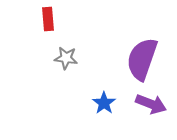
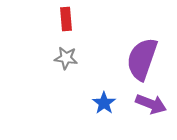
red rectangle: moved 18 px right
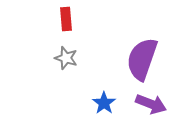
gray star: rotated 10 degrees clockwise
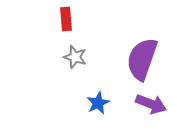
gray star: moved 9 px right, 1 px up
blue star: moved 6 px left; rotated 10 degrees clockwise
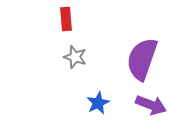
purple arrow: moved 1 px down
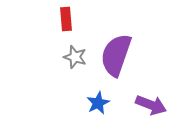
purple semicircle: moved 26 px left, 4 px up
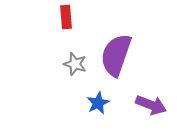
red rectangle: moved 2 px up
gray star: moved 7 px down
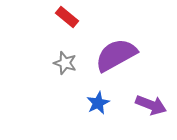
red rectangle: moved 1 px right; rotated 45 degrees counterclockwise
purple semicircle: rotated 42 degrees clockwise
gray star: moved 10 px left, 1 px up
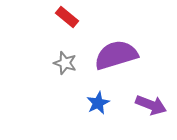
purple semicircle: rotated 12 degrees clockwise
